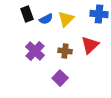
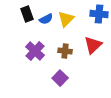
red triangle: moved 3 px right
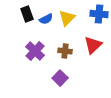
yellow triangle: moved 1 px right, 1 px up
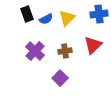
blue cross: rotated 12 degrees counterclockwise
brown cross: rotated 16 degrees counterclockwise
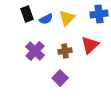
red triangle: moved 3 px left
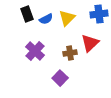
red triangle: moved 2 px up
brown cross: moved 5 px right, 2 px down
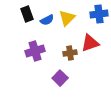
blue semicircle: moved 1 px right, 1 px down
red triangle: rotated 24 degrees clockwise
purple cross: rotated 30 degrees clockwise
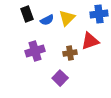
red triangle: moved 2 px up
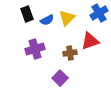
blue cross: moved 1 px up; rotated 24 degrees counterclockwise
purple cross: moved 2 px up
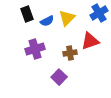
blue semicircle: moved 1 px down
purple square: moved 1 px left, 1 px up
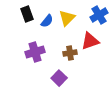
blue cross: moved 2 px down
blue semicircle: rotated 24 degrees counterclockwise
purple cross: moved 3 px down
purple square: moved 1 px down
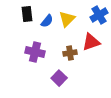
black rectangle: rotated 14 degrees clockwise
yellow triangle: moved 1 px down
red triangle: moved 1 px right, 1 px down
purple cross: rotated 30 degrees clockwise
